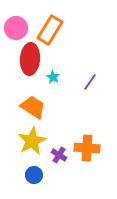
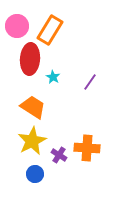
pink circle: moved 1 px right, 2 px up
blue circle: moved 1 px right, 1 px up
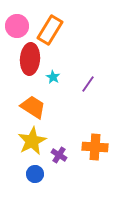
purple line: moved 2 px left, 2 px down
orange cross: moved 8 px right, 1 px up
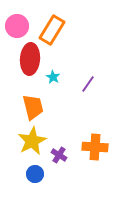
orange rectangle: moved 2 px right
orange trapezoid: rotated 44 degrees clockwise
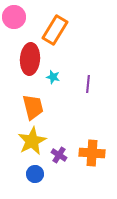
pink circle: moved 3 px left, 9 px up
orange rectangle: moved 3 px right
cyan star: rotated 16 degrees counterclockwise
purple line: rotated 30 degrees counterclockwise
orange cross: moved 3 px left, 6 px down
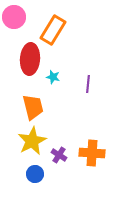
orange rectangle: moved 2 px left
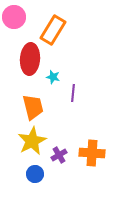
purple line: moved 15 px left, 9 px down
purple cross: rotated 28 degrees clockwise
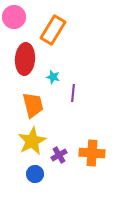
red ellipse: moved 5 px left
orange trapezoid: moved 2 px up
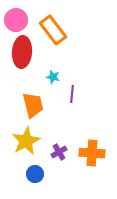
pink circle: moved 2 px right, 3 px down
orange rectangle: rotated 68 degrees counterclockwise
red ellipse: moved 3 px left, 7 px up
purple line: moved 1 px left, 1 px down
yellow star: moved 6 px left
purple cross: moved 3 px up
